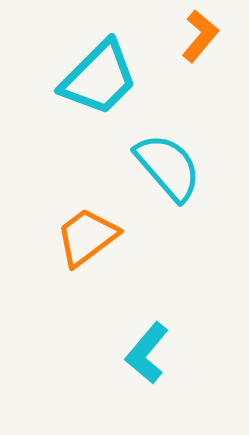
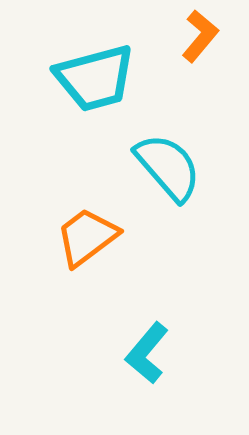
cyan trapezoid: moved 4 px left; rotated 30 degrees clockwise
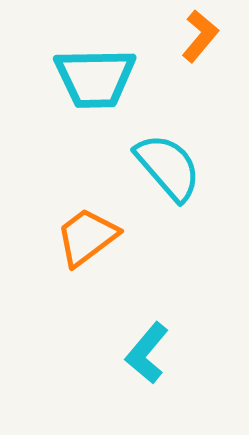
cyan trapezoid: rotated 14 degrees clockwise
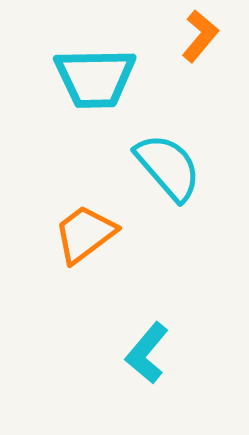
orange trapezoid: moved 2 px left, 3 px up
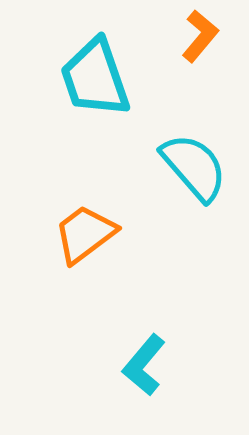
cyan trapezoid: rotated 72 degrees clockwise
cyan semicircle: moved 26 px right
cyan L-shape: moved 3 px left, 12 px down
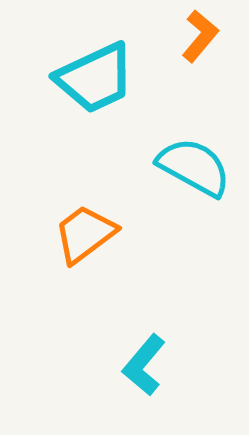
cyan trapezoid: rotated 96 degrees counterclockwise
cyan semicircle: rotated 20 degrees counterclockwise
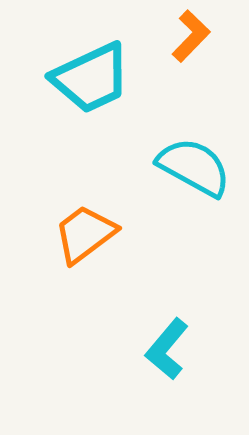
orange L-shape: moved 9 px left; rotated 4 degrees clockwise
cyan trapezoid: moved 4 px left
cyan L-shape: moved 23 px right, 16 px up
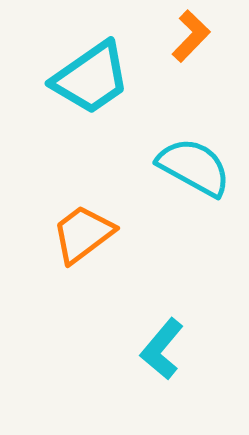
cyan trapezoid: rotated 10 degrees counterclockwise
orange trapezoid: moved 2 px left
cyan L-shape: moved 5 px left
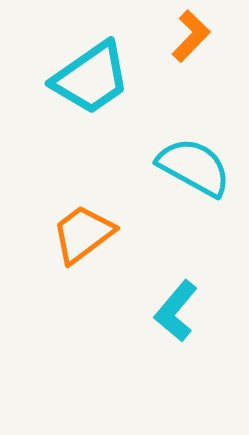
cyan L-shape: moved 14 px right, 38 px up
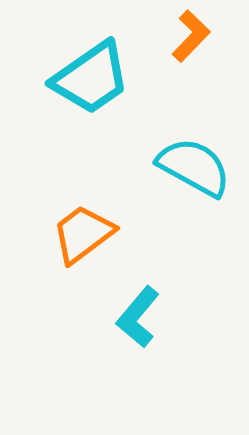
cyan L-shape: moved 38 px left, 6 px down
